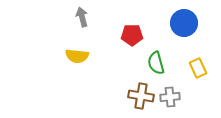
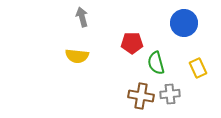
red pentagon: moved 8 px down
gray cross: moved 3 px up
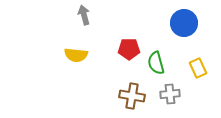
gray arrow: moved 2 px right, 2 px up
red pentagon: moved 3 px left, 6 px down
yellow semicircle: moved 1 px left, 1 px up
brown cross: moved 9 px left
